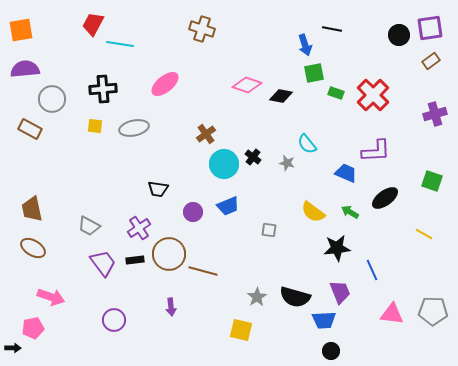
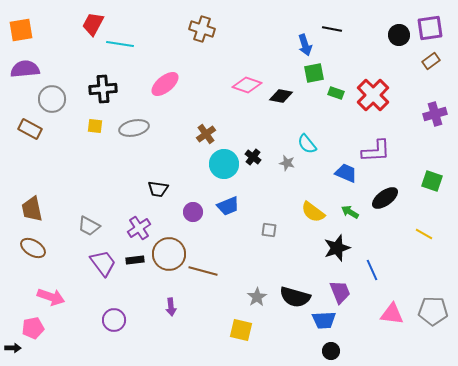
black star at (337, 248): rotated 12 degrees counterclockwise
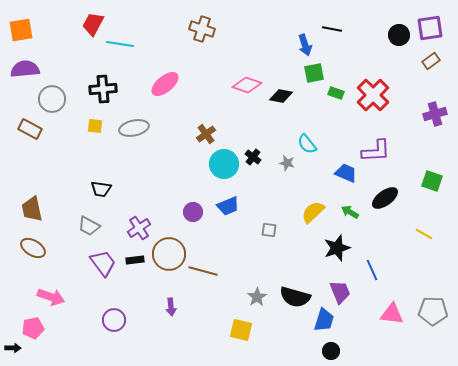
black trapezoid at (158, 189): moved 57 px left
yellow semicircle at (313, 212): rotated 100 degrees clockwise
blue trapezoid at (324, 320): rotated 70 degrees counterclockwise
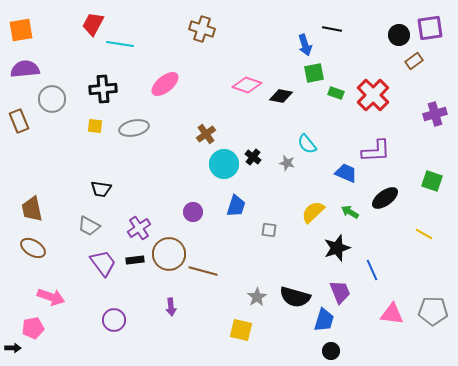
brown rectangle at (431, 61): moved 17 px left
brown rectangle at (30, 129): moved 11 px left, 8 px up; rotated 40 degrees clockwise
blue trapezoid at (228, 206): moved 8 px right; rotated 50 degrees counterclockwise
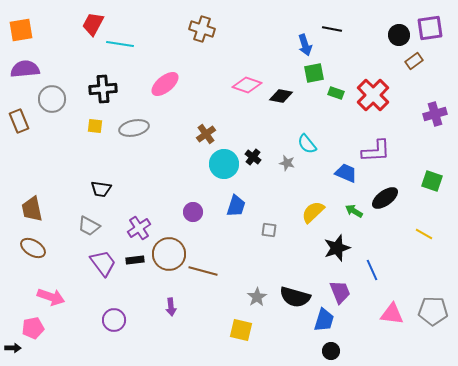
green arrow at (350, 212): moved 4 px right, 1 px up
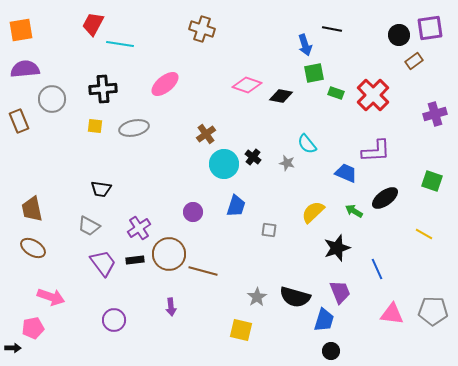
blue line at (372, 270): moved 5 px right, 1 px up
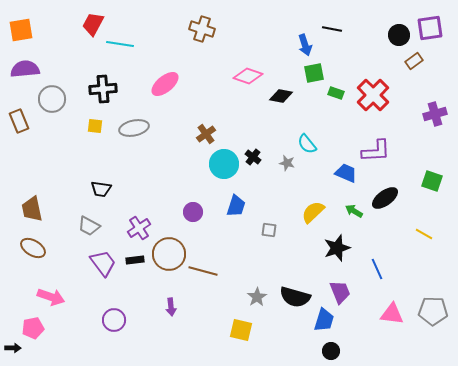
pink diamond at (247, 85): moved 1 px right, 9 px up
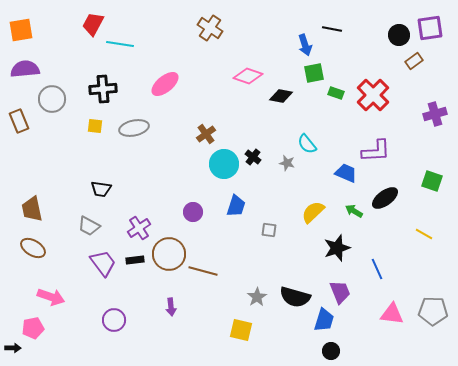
brown cross at (202, 29): moved 8 px right, 1 px up; rotated 15 degrees clockwise
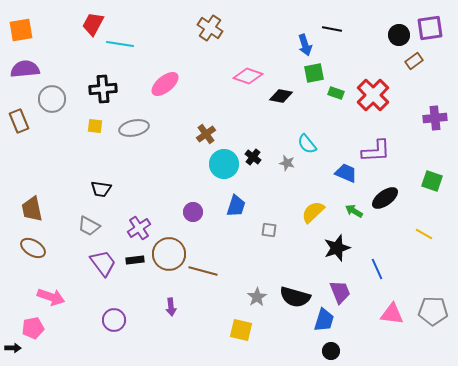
purple cross at (435, 114): moved 4 px down; rotated 10 degrees clockwise
